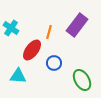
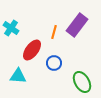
orange line: moved 5 px right
green ellipse: moved 2 px down
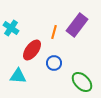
green ellipse: rotated 15 degrees counterclockwise
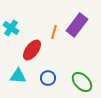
blue circle: moved 6 px left, 15 px down
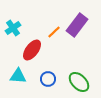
cyan cross: moved 2 px right; rotated 21 degrees clockwise
orange line: rotated 32 degrees clockwise
blue circle: moved 1 px down
green ellipse: moved 3 px left
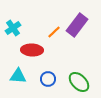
red ellipse: rotated 55 degrees clockwise
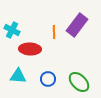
cyan cross: moved 1 px left, 2 px down; rotated 28 degrees counterclockwise
orange line: rotated 48 degrees counterclockwise
red ellipse: moved 2 px left, 1 px up
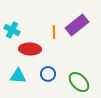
purple rectangle: rotated 15 degrees clockwise
blue circle: moved 5 px up
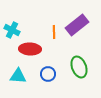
green ellipse: moved 15 px up; rotated 25 degrees clockwise
